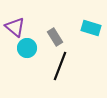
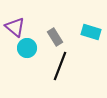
cyan rectangle: moved 4 px down
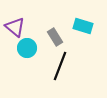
cyan rectangle: moved 8 px left, 6 px up
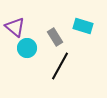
black line: rotated 8 degrees clockwise
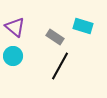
gray rectangle: rotated 24 degrees counterclockwise
cyan circle: moved 14 px left, 8 px down
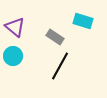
cyan rectangle: moved 5 px up
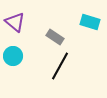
cyan rectangle: moved 7 px right, 1 px down
purple triangle: moved 5 px up
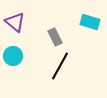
gray rectangle: rotated 30 degrees clockwise
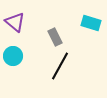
cyan rectangle: moved 1 px right, 1 px down
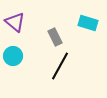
cyan rectangle: moved 3 px left
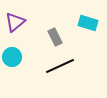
purple triangle: rotated 40 degrees clockwise
cyan circle: moved 1 px left, 1 px down
black line: rotated 36 degrees clockwise
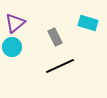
purple triangle: moved 1 px down
cyan circle: moved 10 px up
